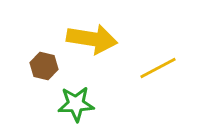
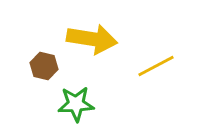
yellow line: moved 2 px left, 2 px up
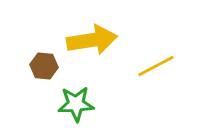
yellow arrow: moved 1 px down; rotated 18 degrees counterclockwise
brown hexagon: rotated 8 degrees counterclockwise
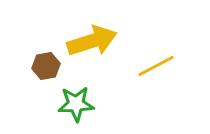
yellow arrow: moved 1 px down; rotated 9 degrees counterclockwise
brown hexagon: moved 2 px right; rotated 16 degrees counterclockwise
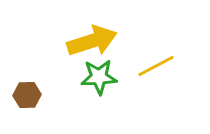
brown hexagon: moved 19 px left, 29 px down; rotated 8 degrees clockwise
green star: moved 23 px right, 27 px up
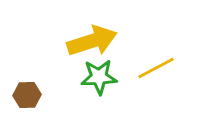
yellow line: moved 2 px down
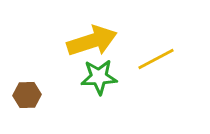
yellow line: moved 9 px up
